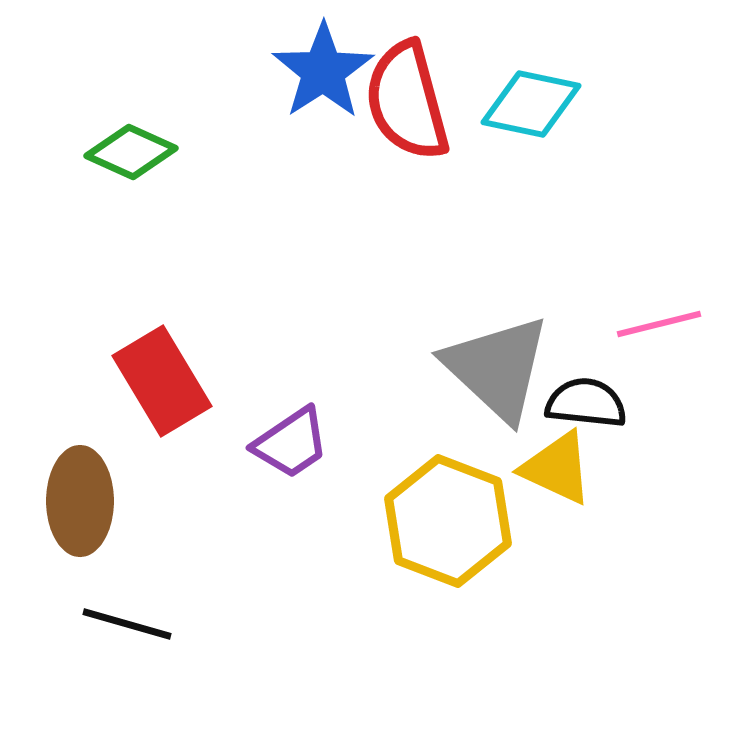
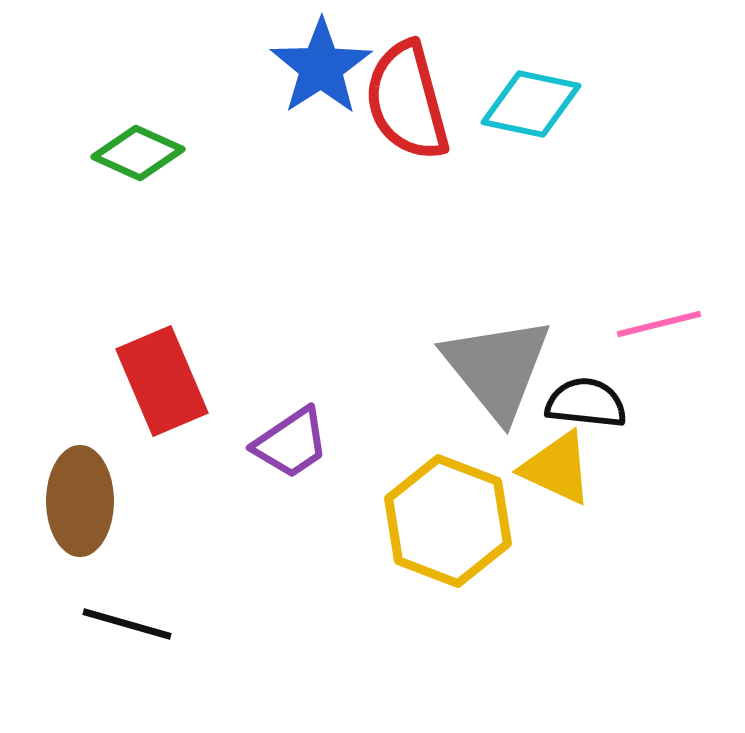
blue star: moved 2 px left, 4 px up
green diamond: moved 7 px right, 1 px down
gray triangle: rotated 8 degrees clockwise
red rectangle: rotated 8 degrees clockwise
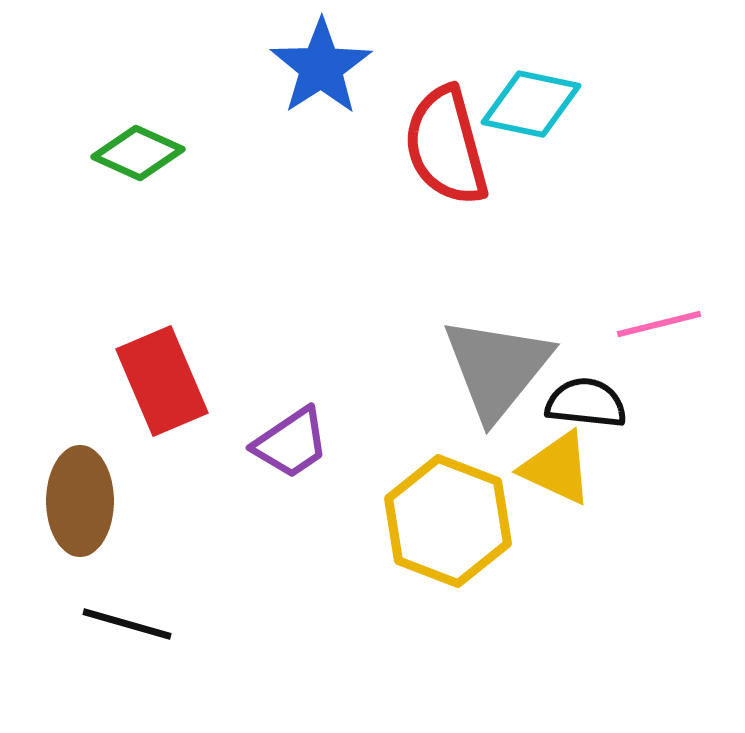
red semicircle: moved 39 px right, 45 px down
gray triangle: rotated 18 degrees clockwise
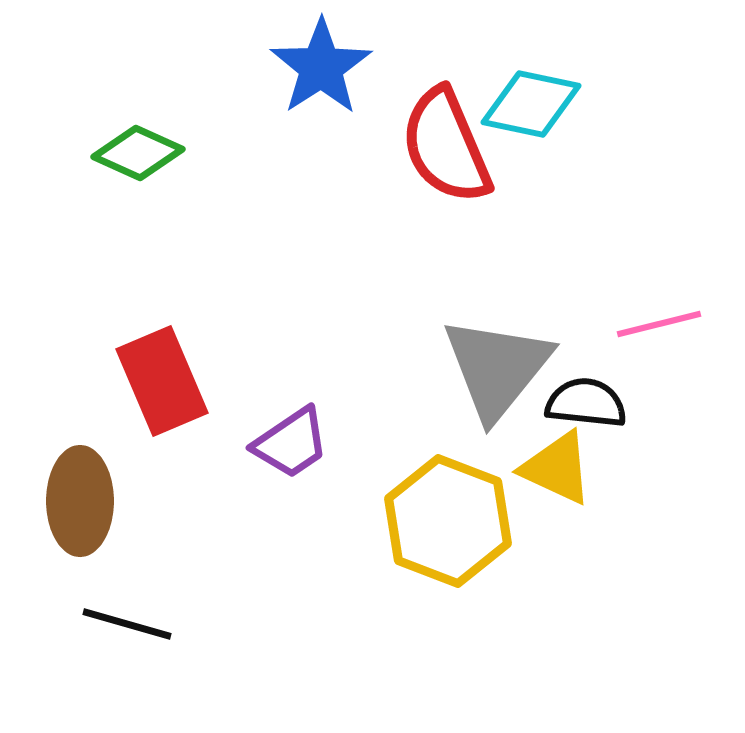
red semicircle: rotated 8 degrees counterclockwise
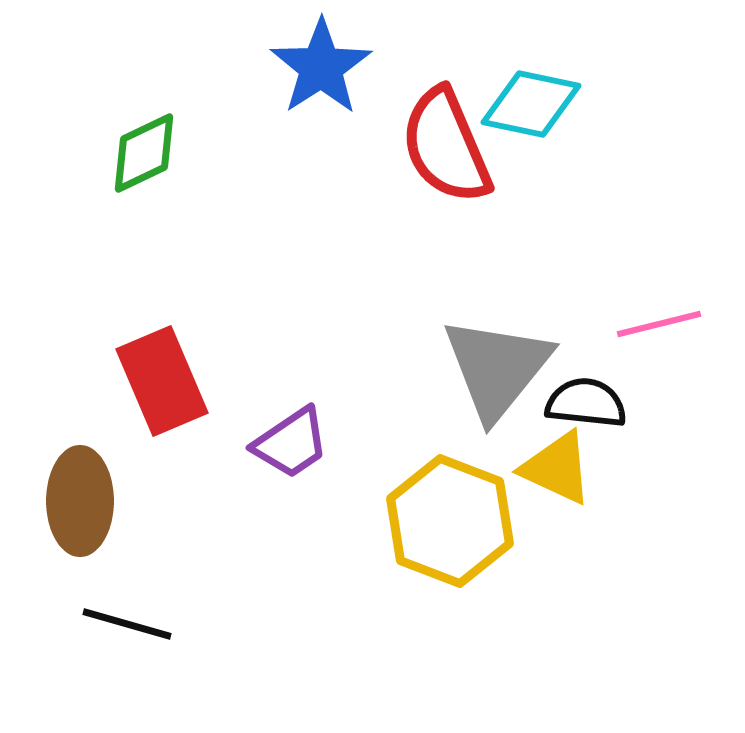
green diamond: moved 6 px right; rotated 50 degrees counterclockwise
yellow hexagon: moved 2 px right
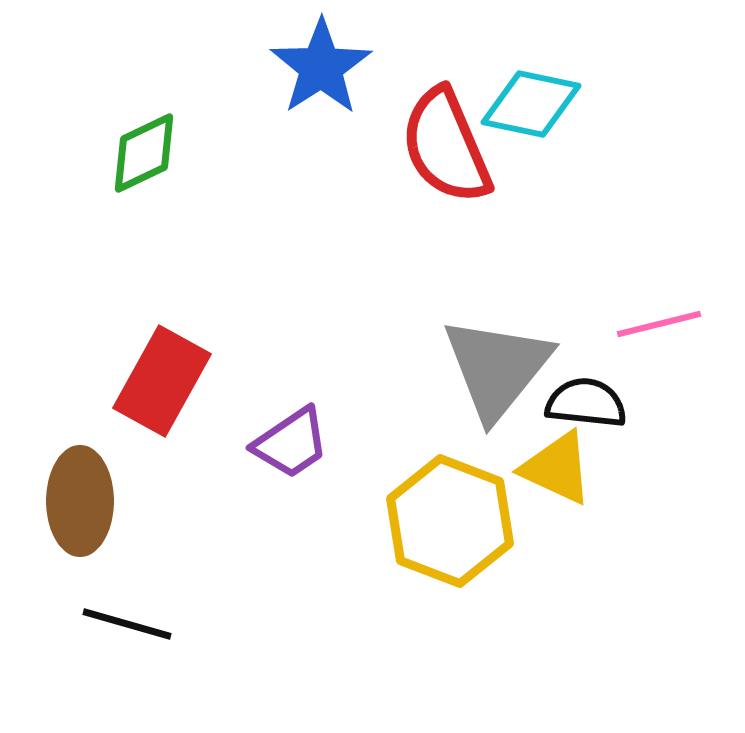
red rectangle: rotated 52 degrees clockwise
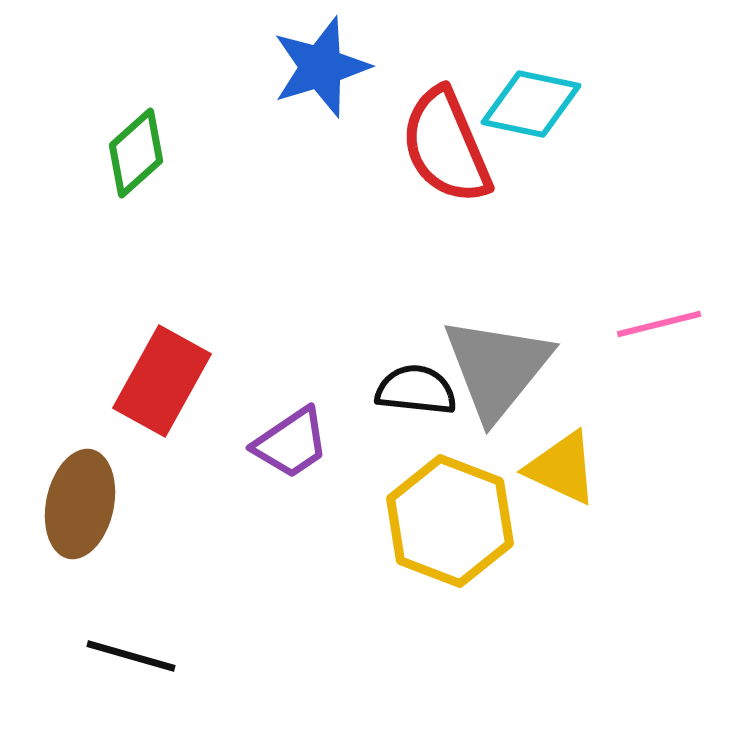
blue star: rotated 16 degrees clockwise
green diamond: moved 8 px left; rotated 16 degrees counterclockwise
black semicircle: moved 170 px left, 13 px up
yellow triangle: moved 5 px right
brown ellipse: moved 3 px down; rotated 12 degrees clockwise
black line: moved 4 px right, 32 px down
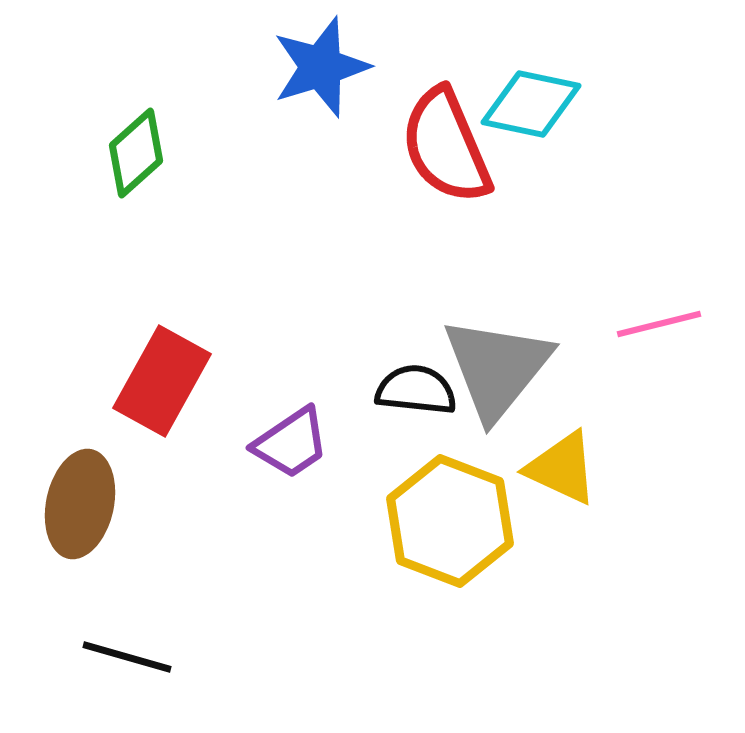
black line: moved 4 px left, 1 px down
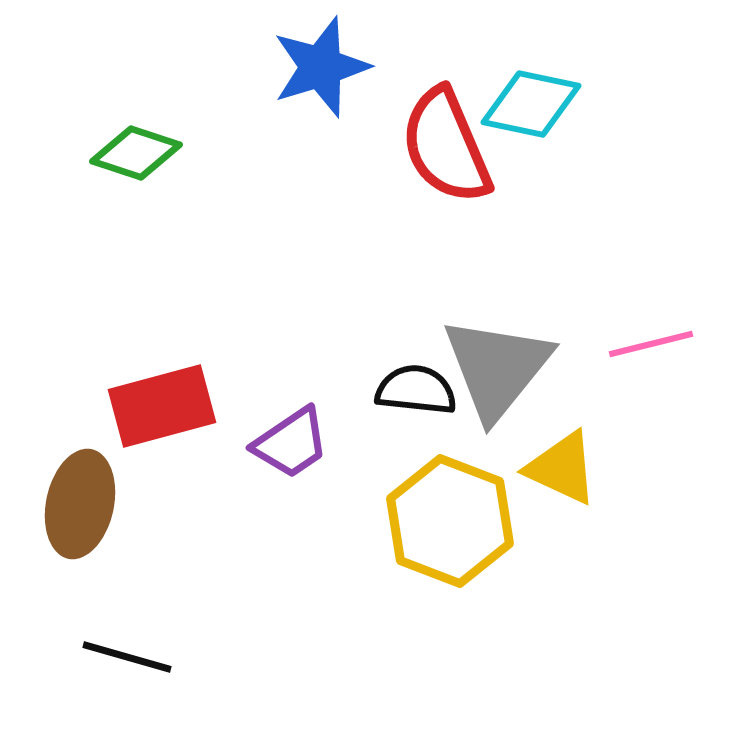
green diamond: rotated 60 degrees clockwise
pink line: moved 8 px left, 20 px down
red rectangle: moved 25 px down; rotated 46 degrees clockwise
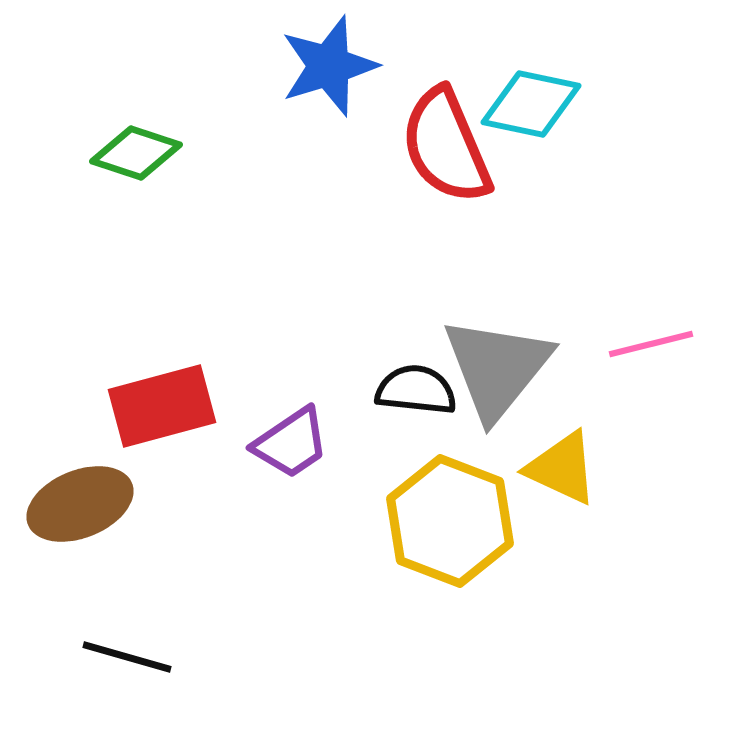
blue star: moved 8 px right, 1 px up
brown ellipse: rotated 56 degrees clockwise
